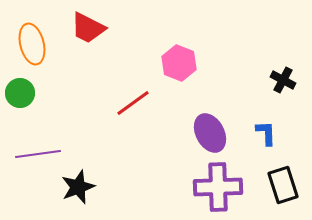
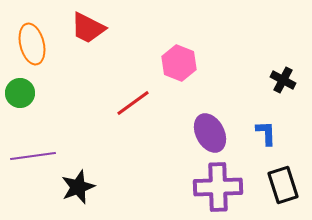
purple line: moved 5 px left, 2 px down
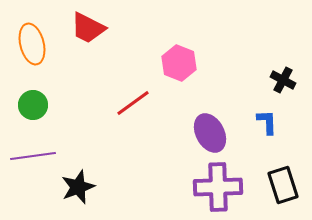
green circle: moved 13 px right, 12 px down
blue L-shape: moved 1 px right, 11 px up
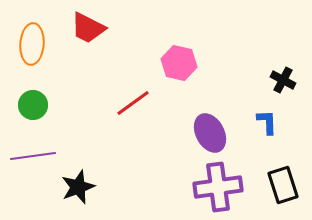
orange ellipse: rotated 18 degrees clockwise
pink hexagon: rotated 8 degrees counterclockwise
purple cross: rotated 6 degrees counterclockwise
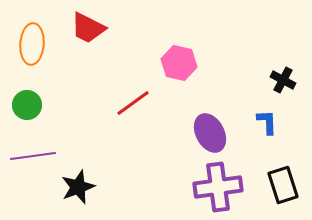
green circle: moved 6 px left
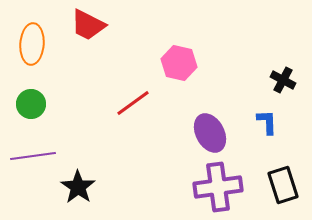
red trapezoid: moved 3 px up
green circle: moved 4 px right, 1 px up
black star: rotated 16 degrees counterclockwise
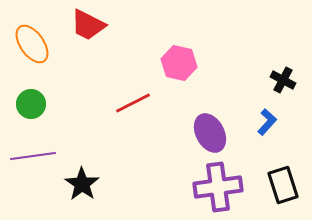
orange ellipse: rotated 39 degrees counterclockwise
red line: rotated 9 degrees clockwise
blue L-shape: rotated 44 degrees clockwise
black star: moved 4 px right, 3 px up
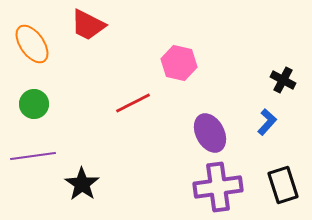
green circle: moved 3 px right
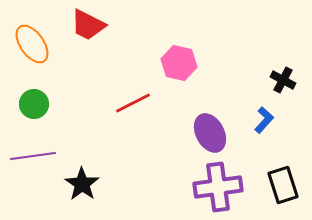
blue L-shape: moved 3 px left, 2 px up
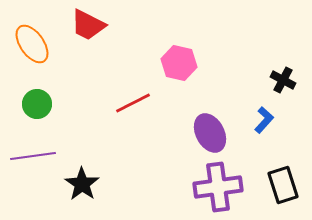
green circle: moved 3 px right
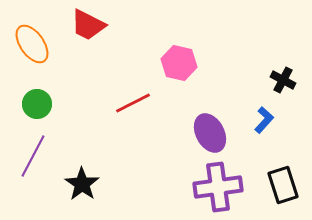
purple line: rotated 54 degrees counterclockwise
